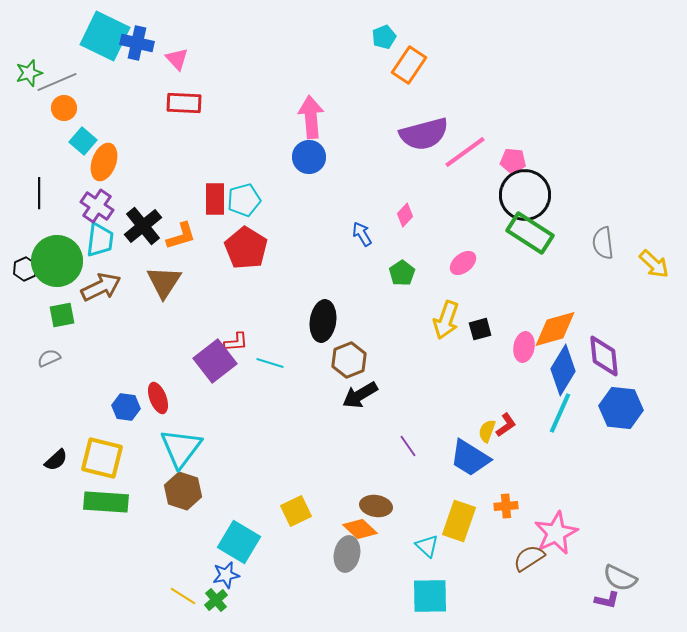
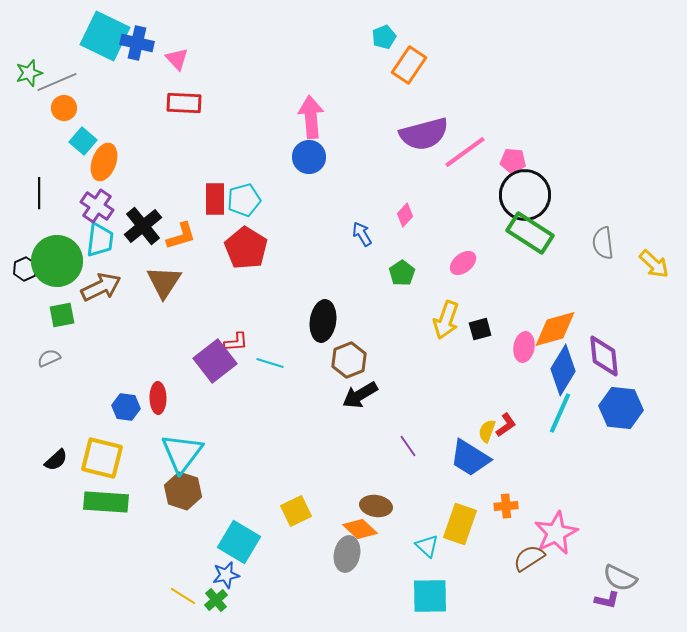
red ellipse at (158, 398): rotated 20 degrees clockwise
cyan triangle at (181, 448): moved 1 px right, 5 px down
yellow rectangle at (459, 521): moved 1 px right, 3 px down
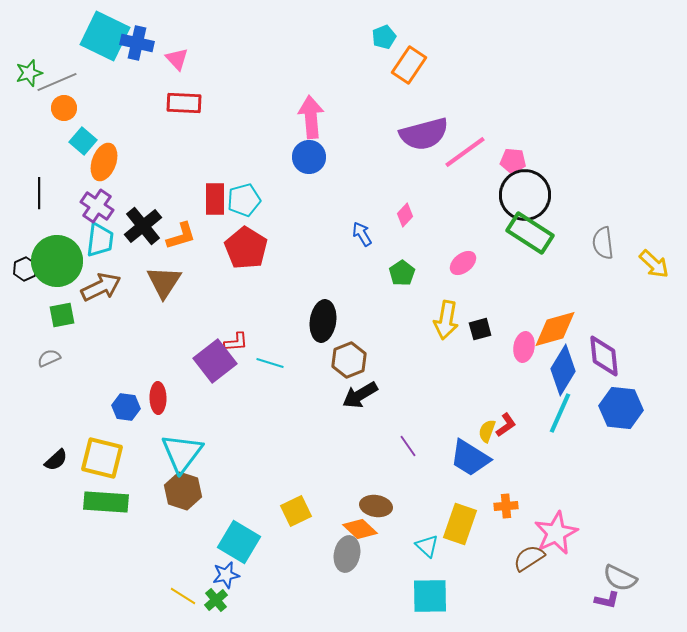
yellow arrow at (446, 320): rotated 9 degrees counterclockwise
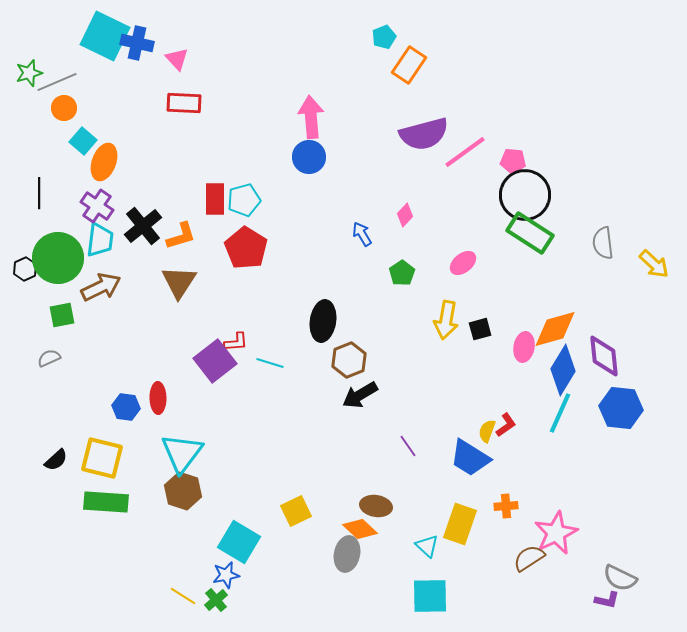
green circle at (57, 261): moved 1 px right, 3 px up
brown triangle at (164, 282): moved 15 px right
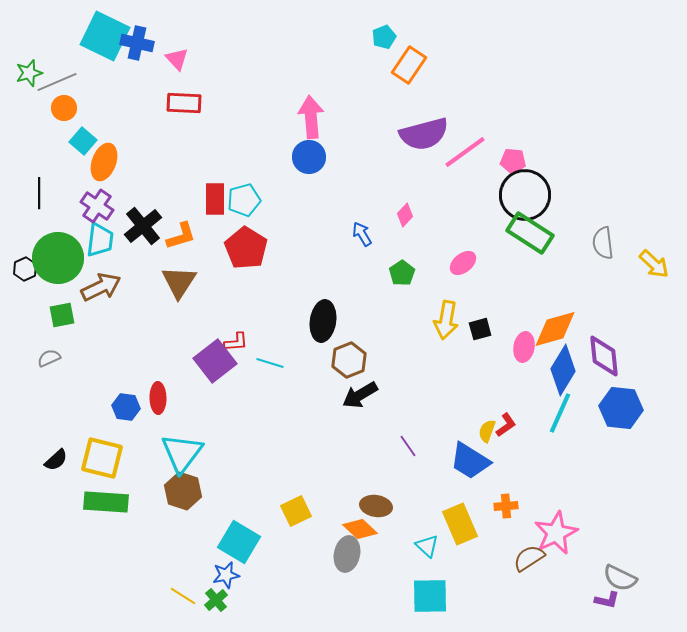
blue trapezoid at (470, 458): moved 3 px down
yellow rectangle at (460, 524): rotated 42 degrees counterclockwise
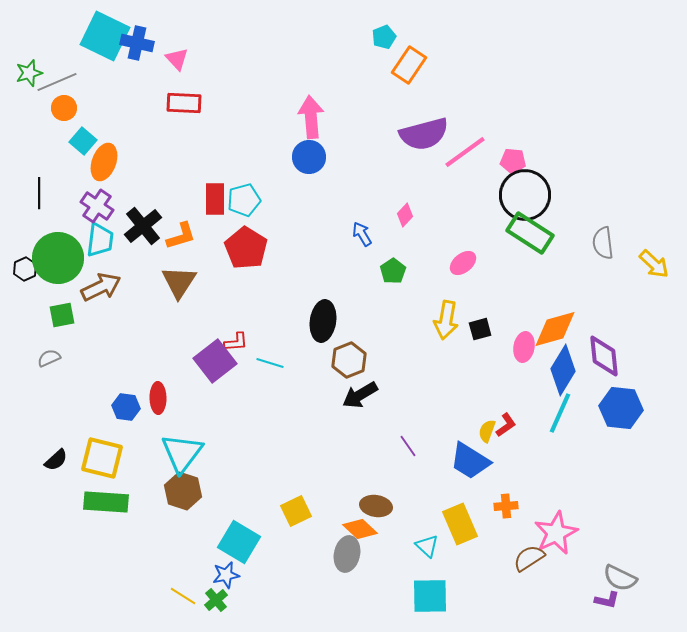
green pentagon at (402, 273): moved 9 px left, 2 px up
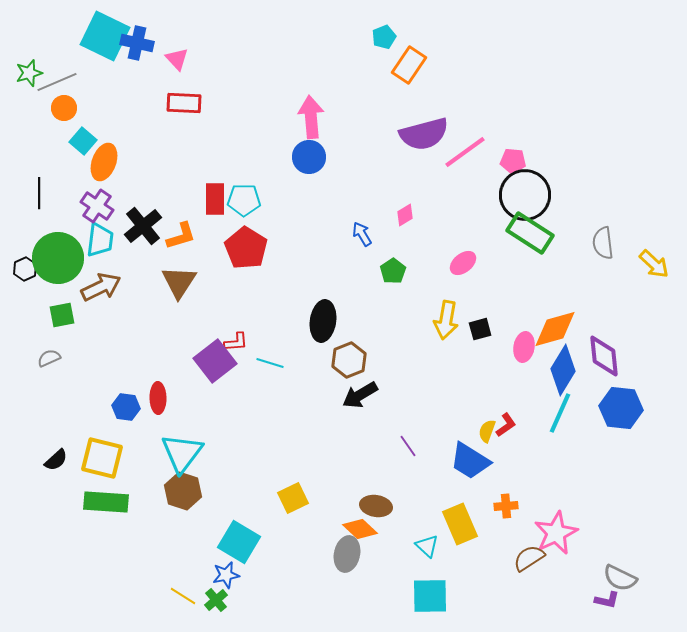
cyan pentagon at (244, 200): rotated 16 degrees clockwise
pink diamond at (405, 215): rotated 15 degrees clockwise
yellow square at (296, 511): moved 3 px left, 13 px up
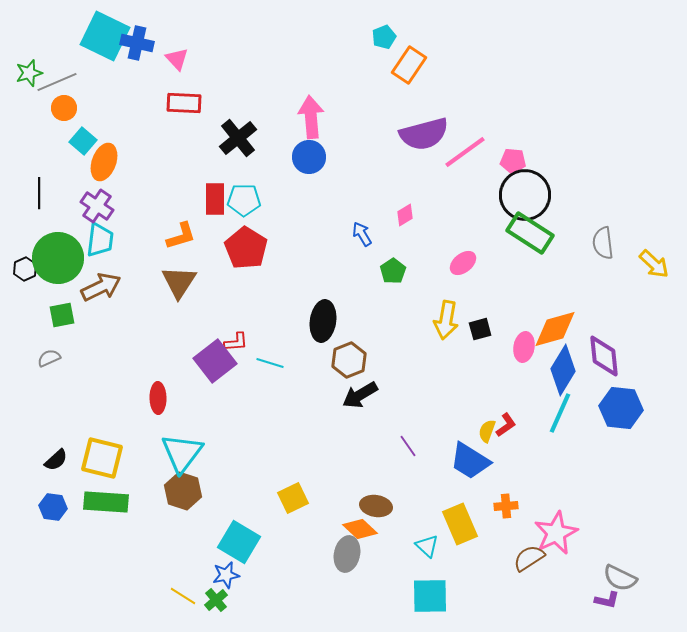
black cross at (143, 226): moved 95 px right, 88 px up
blue hexagon at (126, 407): moved 73 px left, 100 px down
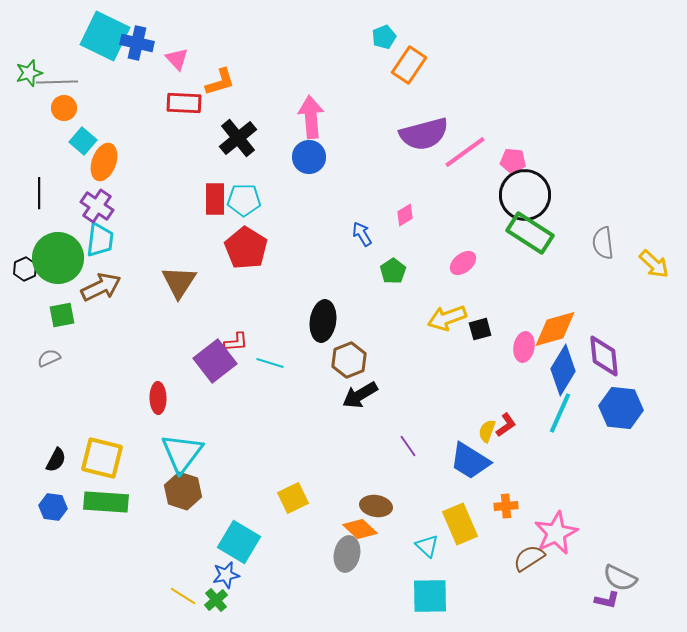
gray line at (57, 82): rotated 21 degrees clockwise
orange L-shape at (181, 236): moved 39 px right, 154 px up
yellow arrow at (446, 320): moved 1 px right, 2 px up; rotated 60 degrees clockwise
black semicircle at (56, 460): rotated 20 degrees counterclockwise
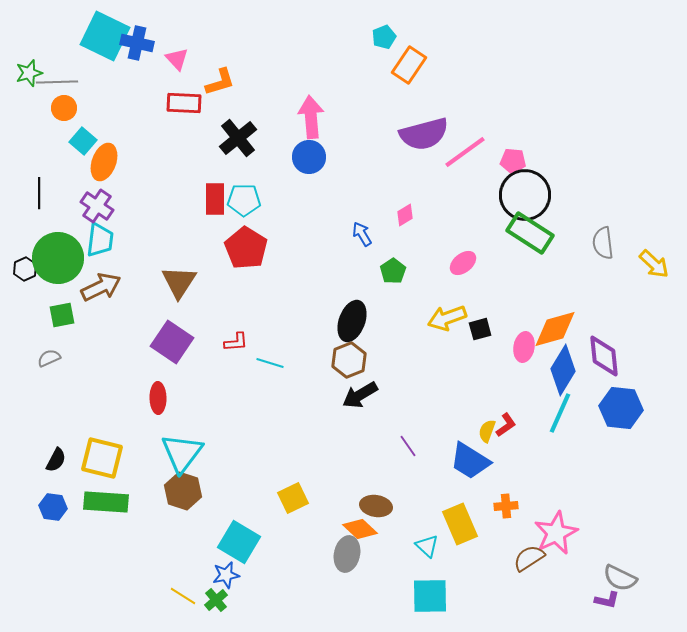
black ellipse at (323, 321): moved 29 px right; rotated 12 degrees clockwise
purple square at (215, 361): moved 43 px left, 19 px up; rotated 18 degrees counterclockwise
